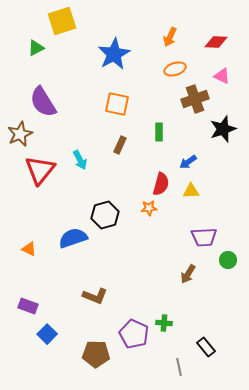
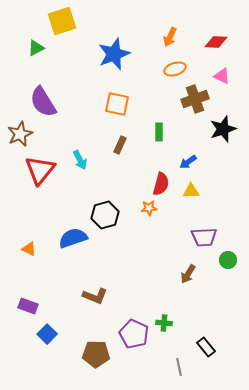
blue star: rotated 8 degrees clockwise
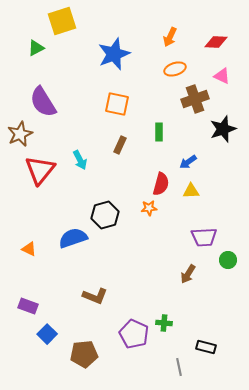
black rectangle: rotated 36 degrees counterclockwise
brown pentagon: moved 12 px left; rotated 8 degrees counterclockwise
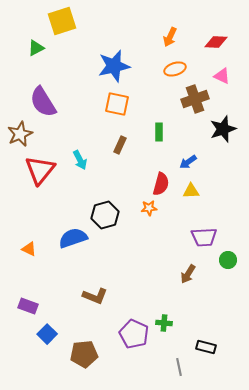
blue star: moved 12 px down; rotated 8 degrees clockwise
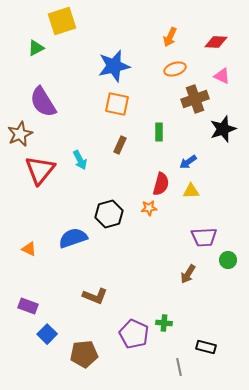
black hexagon: moved 4 px right, 1 px up
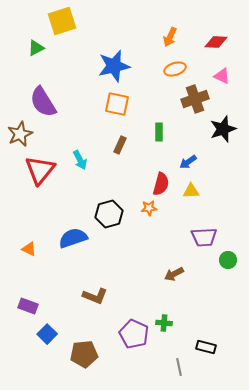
brown arrow: moved 14 px left; rotated 30 degrees clockwise
